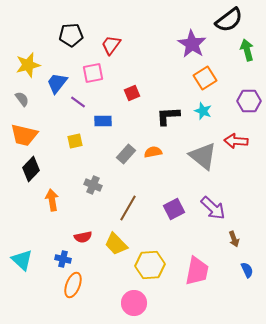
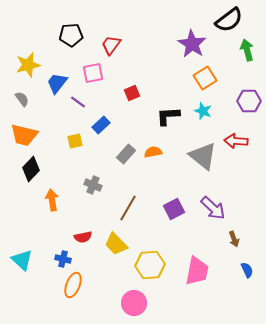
blue rectangle: moved 2 px left, 4 px down; rotated 42 degrees counterclockwise
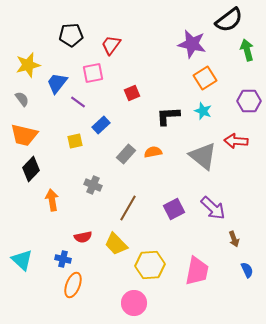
purple star: rotated 20 degrees counterclockwise
